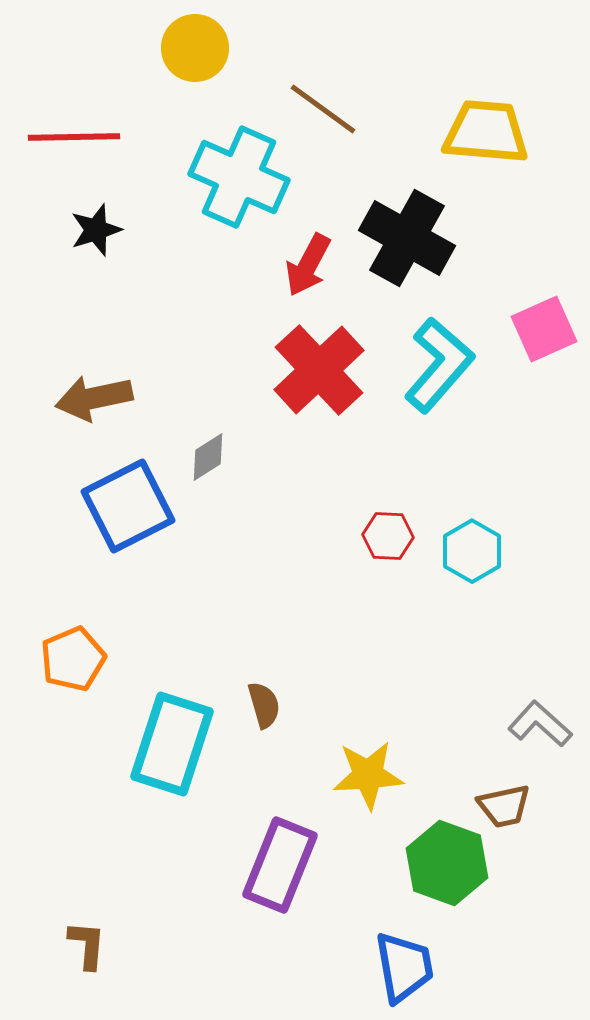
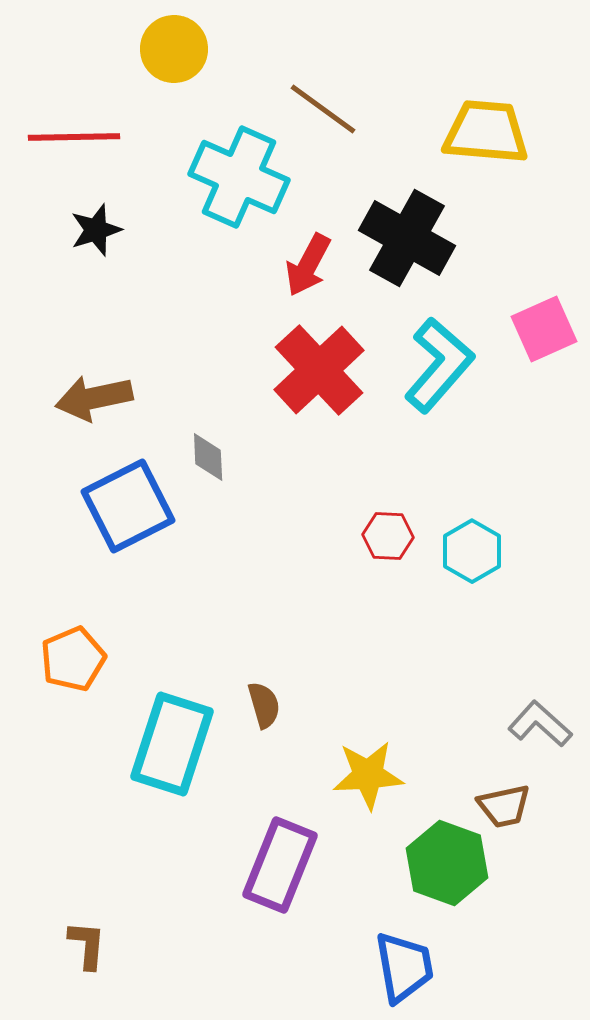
yellow circle: moved 21 px left, 1 px down
gray diamond: rotated 60 degrees counterclockwise
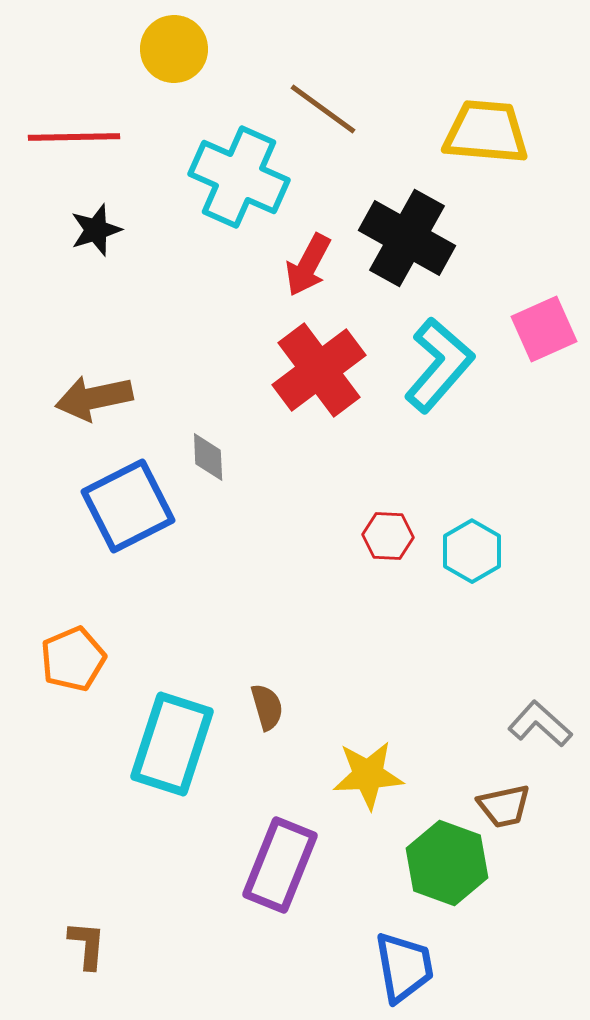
red cross: rotated 6 degrees clockwise
brown semicircle: moved 3 px right, 2 px down
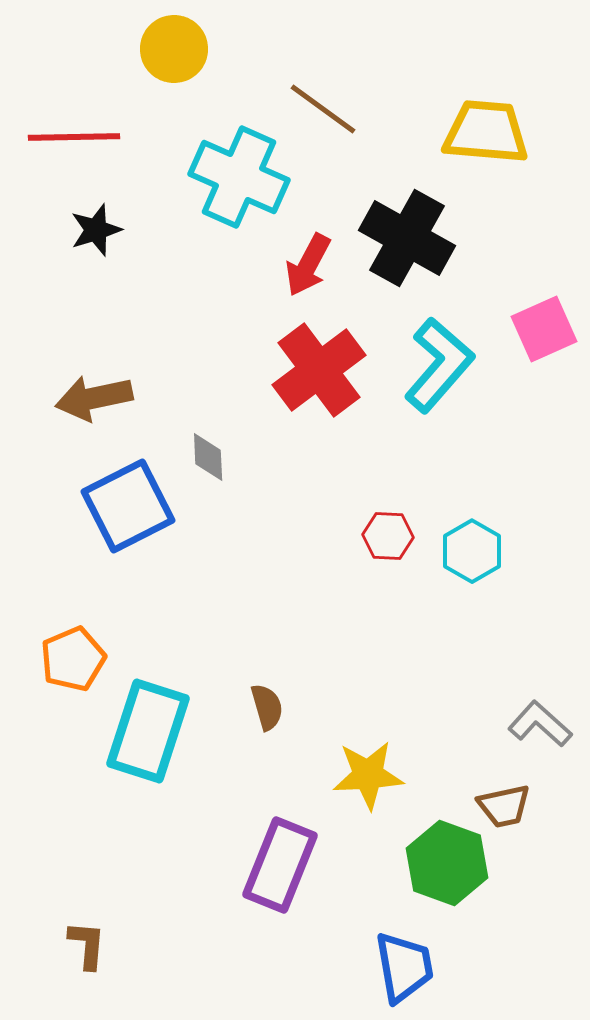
cyan rectangle: moved 24 px left, 13 px up
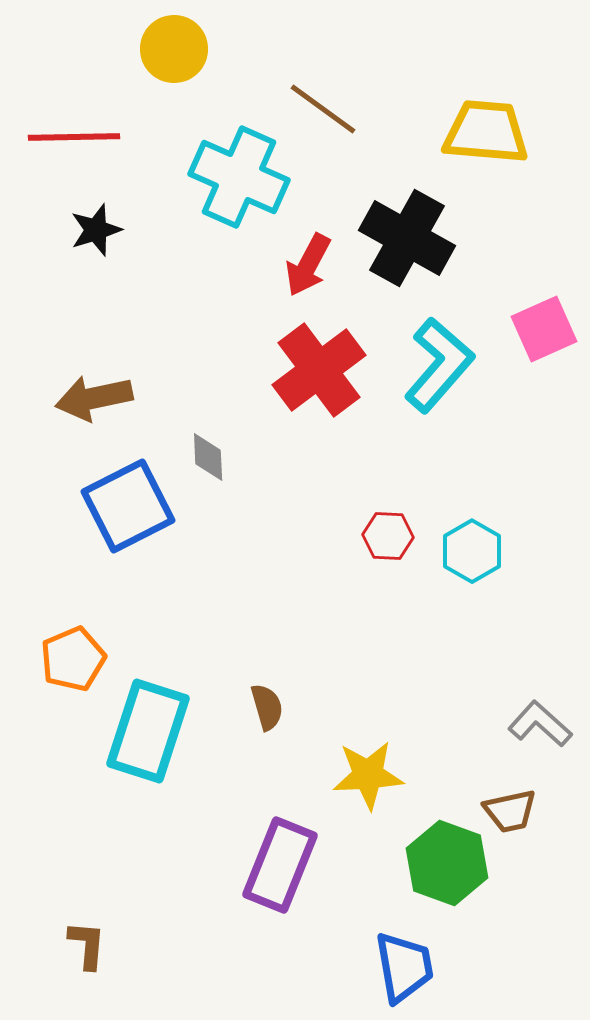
brown trapezoid: moved 6 px right, 5 px down
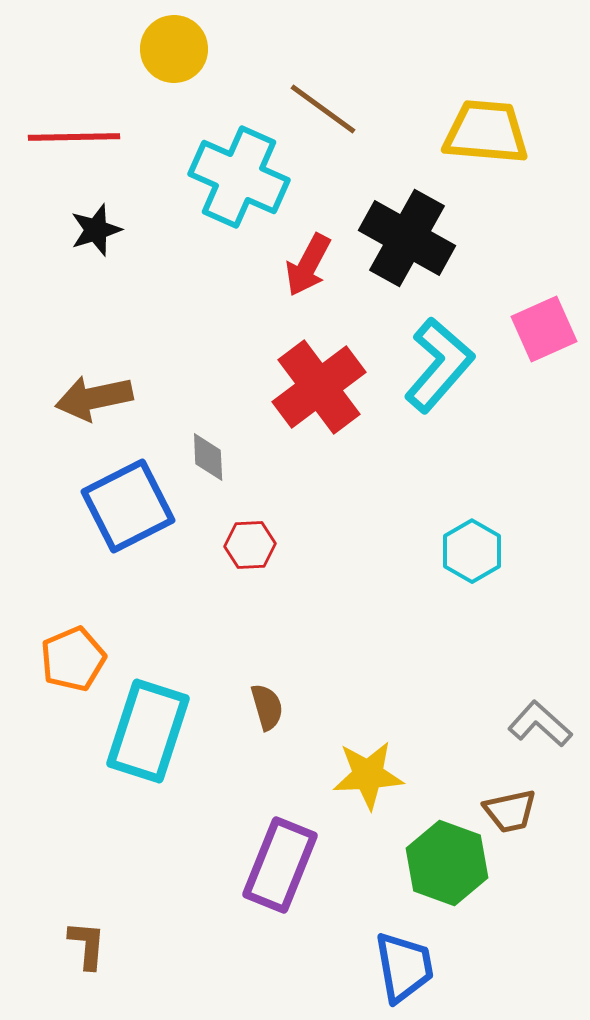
red cross: moved 17 px down
red hexagon: moved 138 px left, 9 px down; rotated 6 degrees counterclockwise
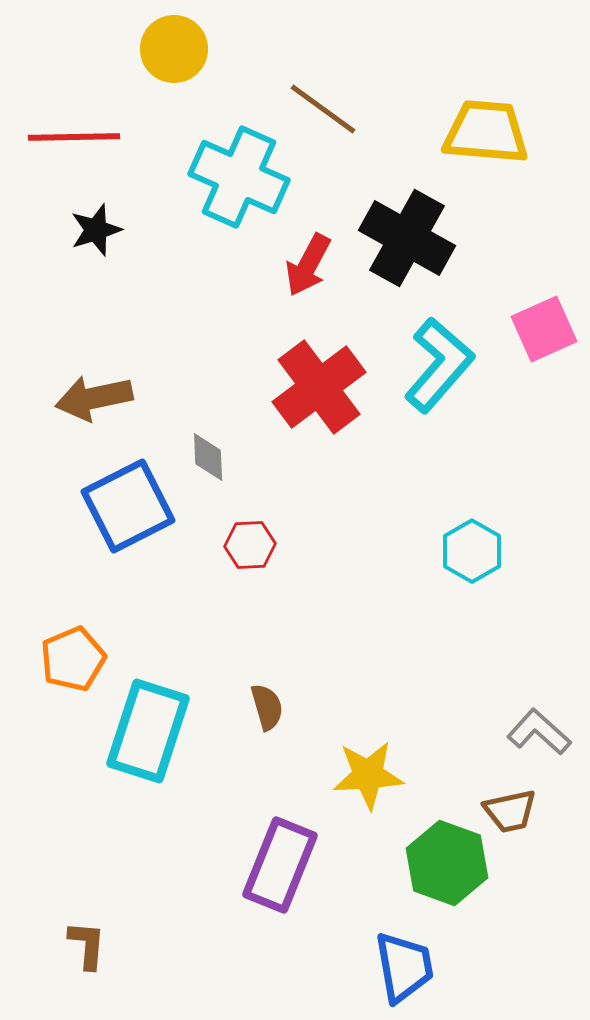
gray L-shape: moved 1 px left, 8 px down
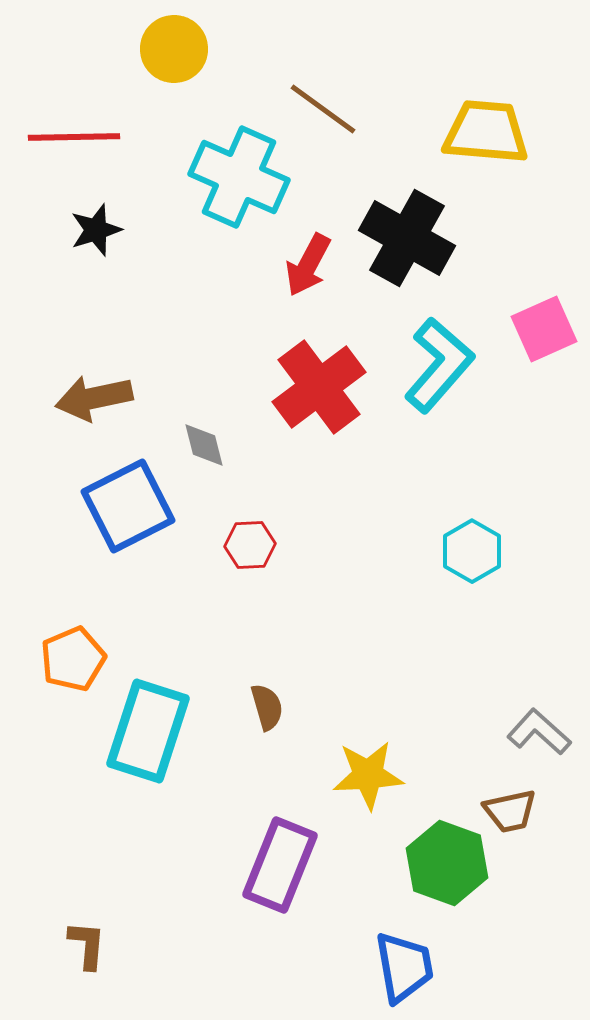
gray diamond: moved 4 px left, 12 px up; rotated 12 degrees counterclockwise
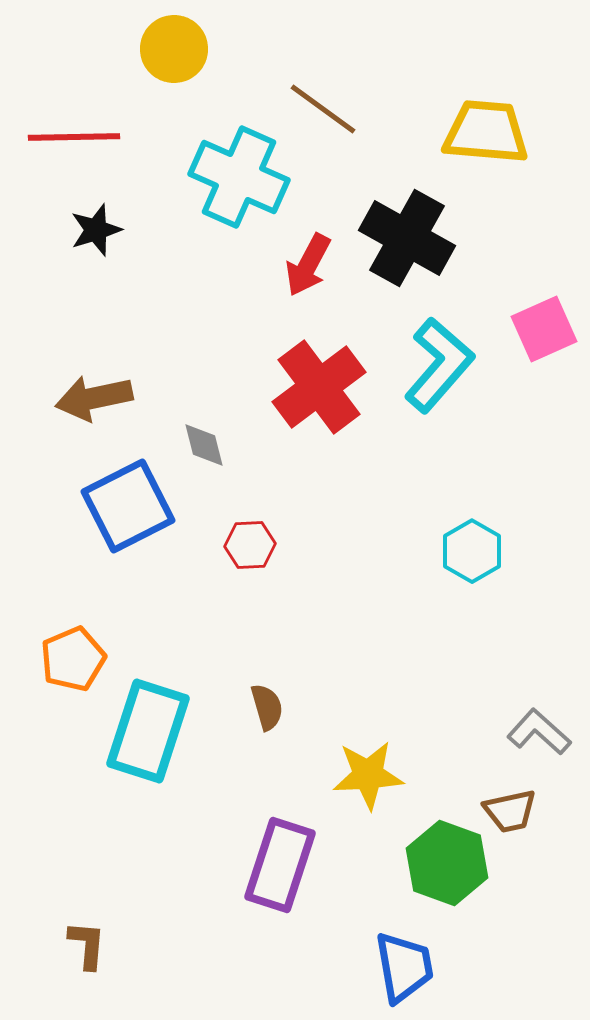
purple rectangle: rotated 4 degrees counterclockwise
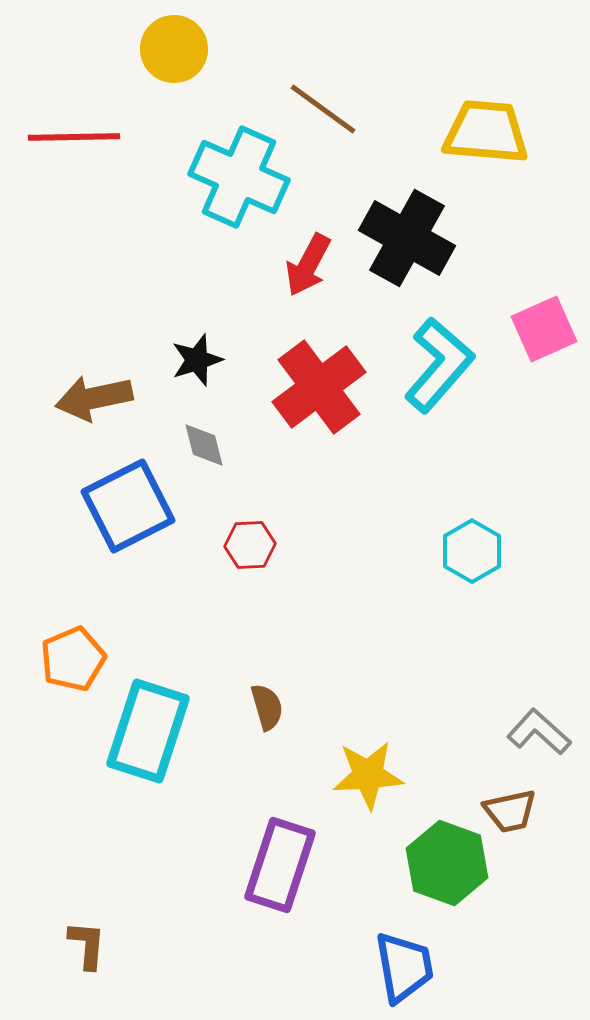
black star: moved 101 px right, 130 px down
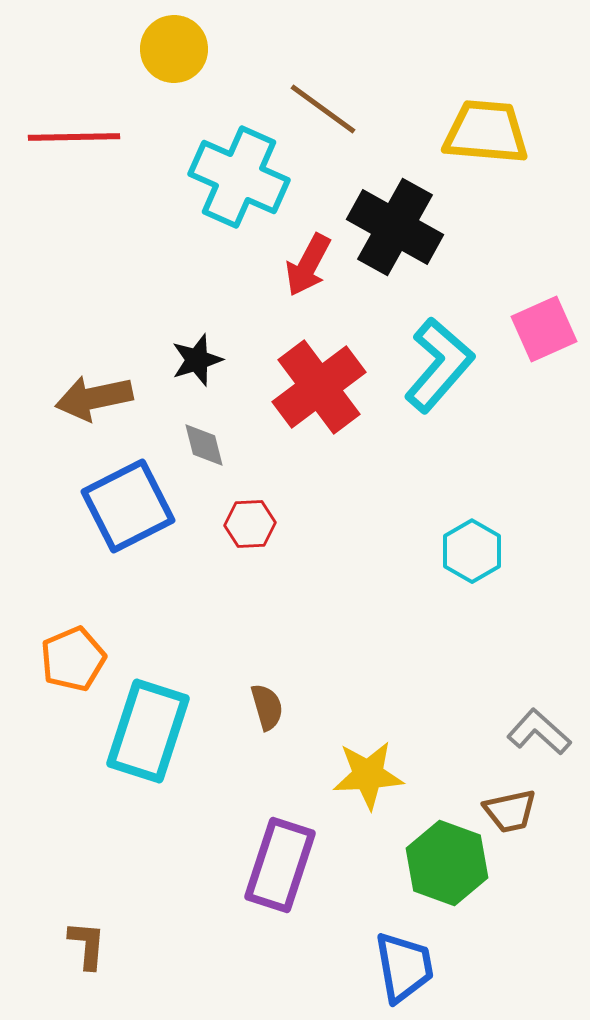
black cross: moved 12 px left, 11 px up
red hexagon: moved 21 px up
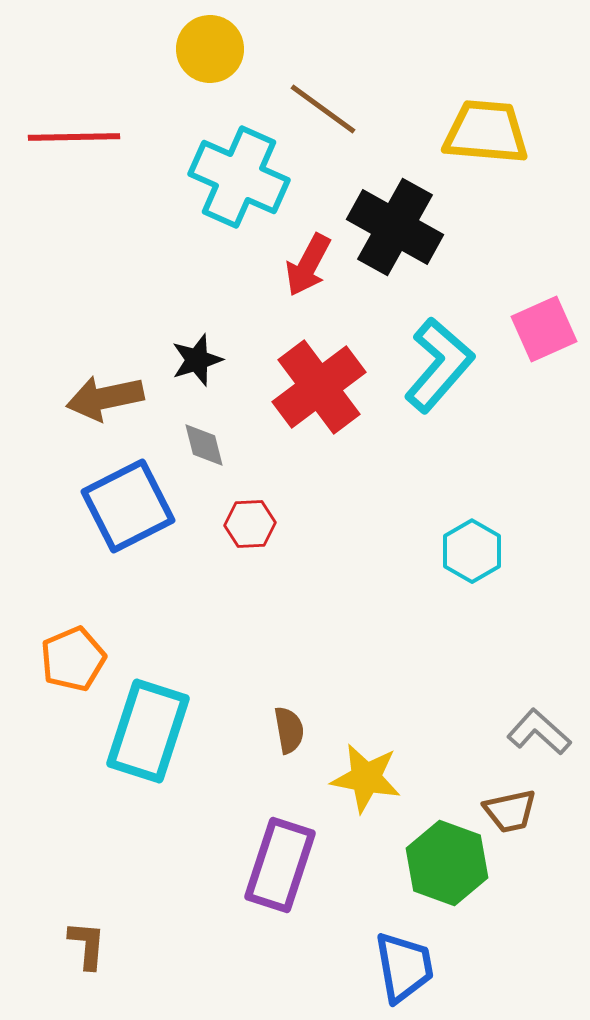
yellow circle: moved 36 px right
brown arrow: moved 11 px right
brown semicircle: moved 22 px right, 23 px down; rotated 6 degrees clockwise
yellow star: moved 2 px left, 3 px down; rotated 14 degrees clockwise
